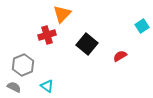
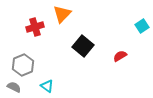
red cross: moved 12 px left, 8 px up
black square: moved 4 px left, 2 px down
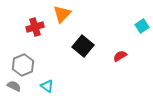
gray semicircle: moved 1 px up
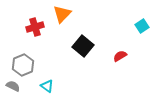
gray semicircle: moved 1 px left
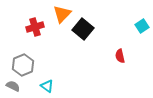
black square: moved 17 px up
red semicircle: rotated 72 degrees counterclockwise
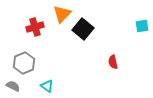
cyan square: rotated 24 degrees clockwise
red semicircle: moved 7 px left, 6 px down
gray hexagon: moved 1 px right, 2 px up
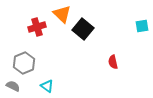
orange triangle: rotated 30 degrees counterclockwise
red cross: moved 2 px right
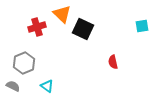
black square: rotated 15 degrees counterclockwise
